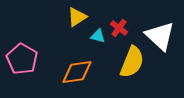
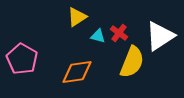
red cross: moved 5 px down
white triangle: rotated 44 degrees clockwise
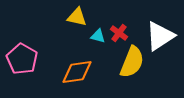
yellow triangle: rotated 45 degrees clockwise
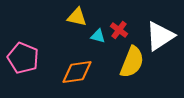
red cross: moved 3 px up
pink pentagon: moved 1 px right, 1 px up; rotated 8 degrees counterclockwise
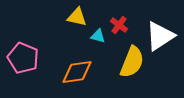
red cross: moved 5 px up
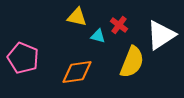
white triangle: moved 1 px right, 1 px up
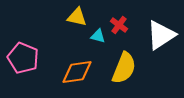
yellow semicircle: moved 8 px left, 6 px down
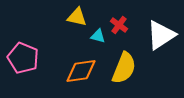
orange diamond: moved 4 px right, 1 px up
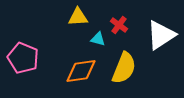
yellow triangle: moved 1 px right; rotated 15 degrees counterclockwise
cyan triangle: moved 3 px down
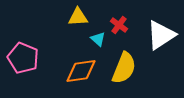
cyan triangle: rotated 28 degrees clockwise
